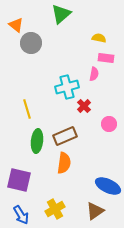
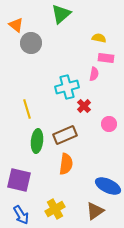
brown rectangle: moved 1 px up
orange semicircle: moved 2 px right, 1 px down
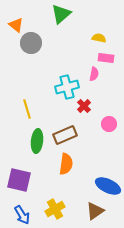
blue arrow: moved 1 px right
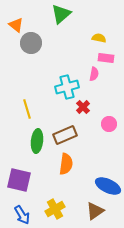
red cross: moved 1 px left, 1 px down
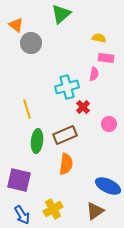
yellow cross: moved 2 px left
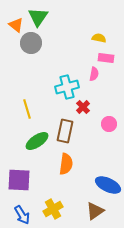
green triangle: moved 23 px left, 3 px down; rotated 15 degrees counterclockwise
brown rectangle: moved 4 px up; rotated 55 degrees counterclockwise
green ellipse: rotated 50 degrees clockwise
purple square: rotated 10 degrees counterclockwise
blue ellipse: moved 1 px up
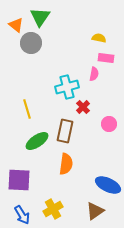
green triangle: moved 2 px right
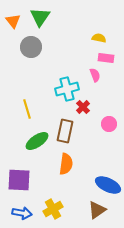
orange triangle: moved 3 px left, 4 px up; rotated 14 degrees clockwise
gray circle: moved 4 px down
pink semicircle: moved 1 px right, 1 px down; rotated 32 degrees counterclockwise
cyan cross: moved 2 px down
brown triangle: moved 2 px right, 1 px up
blue arrow: moved 2 px up; rotated 48 degrees counterclockwise
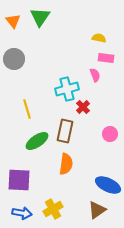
gray circle: moved 17 px left, 12 px down
pink circle: moved 1 px right, 10 px down
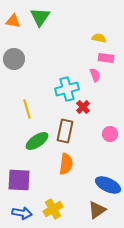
orange triangle: rotated 42 degrees counterclockwise
